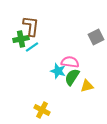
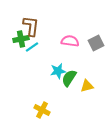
gray square: moved 6 px down
pink semicircle: moved 21 px up
cyan star: rotated 28 degrees counterclockwise
green semicircle: moved 3 px left, 1 px down
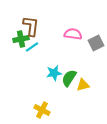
pink semicircle: moved 3 px right, 7 px up
cyan star: moved 4 px left, 2 px down
yellow triangle: moved 4 px left, 1 px up
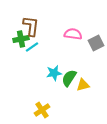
yellow cross: rotated 28 degrees clockwise
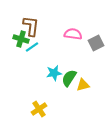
green cross: rotated 28 degrees clockwise
yellow cross: moved 3 px left, 1 px up
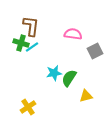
green cross: moved 4 px down
gray square: moved 1 px left, 8 px down
yellow triangle: moved 3 px right, 11 px down
yellow cross: moved 11 px left, 2 px up
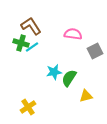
brown L-shape: rotated 40 degrees counterclockwise
cyan star: moved 1 px up
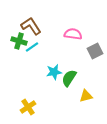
green cross: moved 2 px left, 2 px up
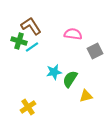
green semicircle: moved 1 px right, 1 px down
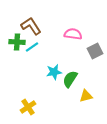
green cross: moved 2 px left, 1 px down; rotated 14 degrees counterclockwise
